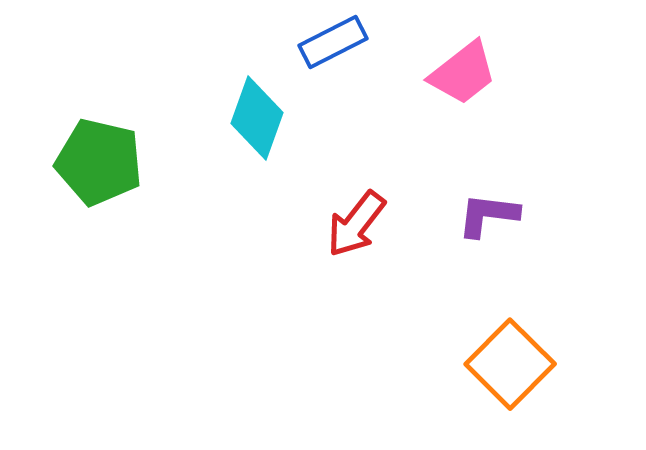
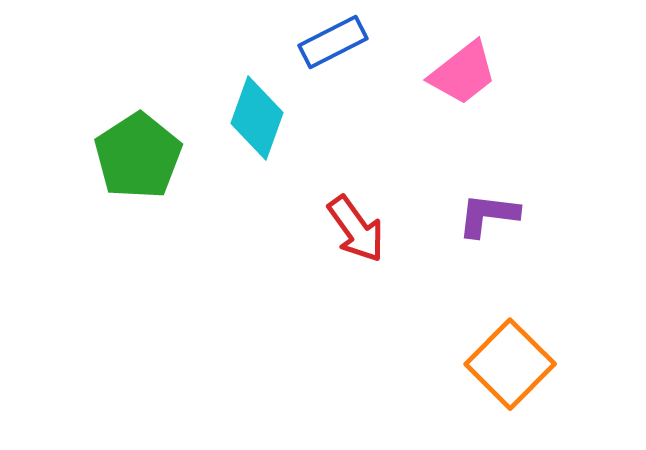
green pentagon: moved 39 px right, 6 px up; rotated 26 degrees clockwise
red arrow: moved 5 px down; rotated 74 degrees counterclockwise
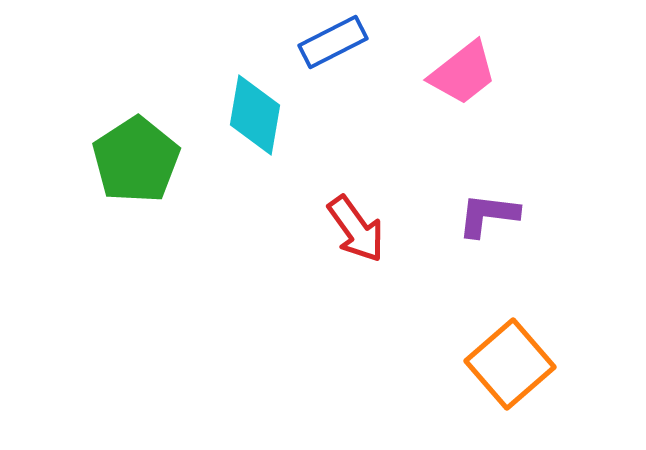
cyan diamond: moved 2 px left, 3 px up; rotated 10 degrees counterclockwise
green pentagon: moved 2 px left, 4 px down
orange square: rotated 4 degrees clockwise
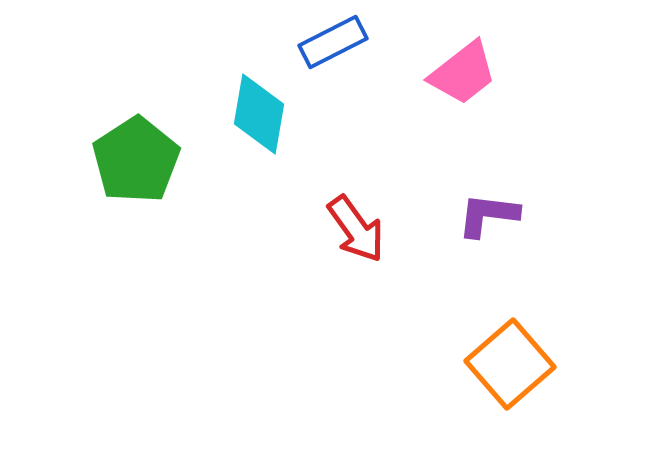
cyan diamond: moved 4 px right, 1 px up
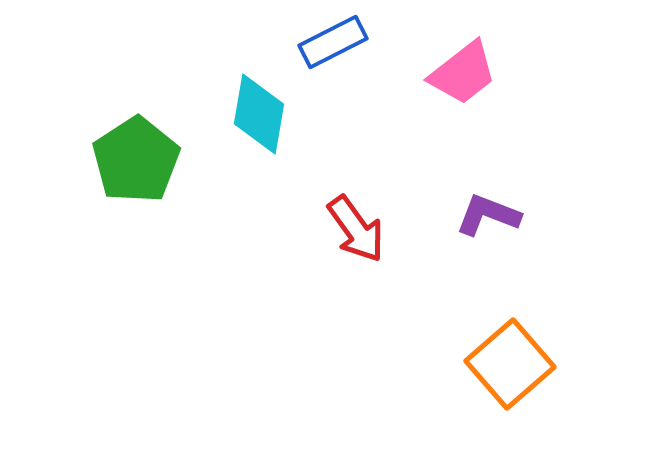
purple L-shape: rotated 14 degrees clockwise
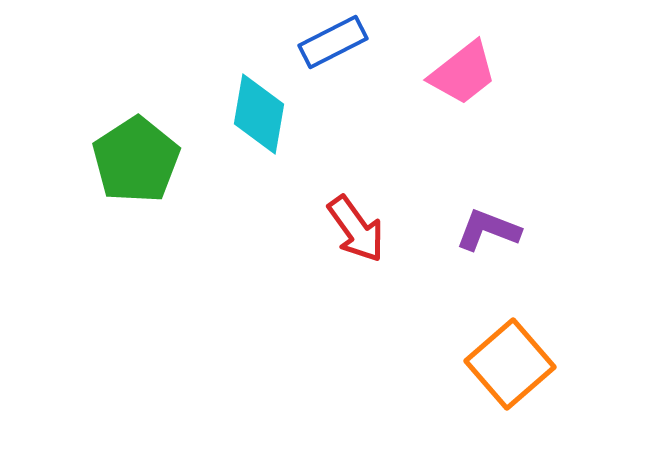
purple L-shape: moved 15 px down
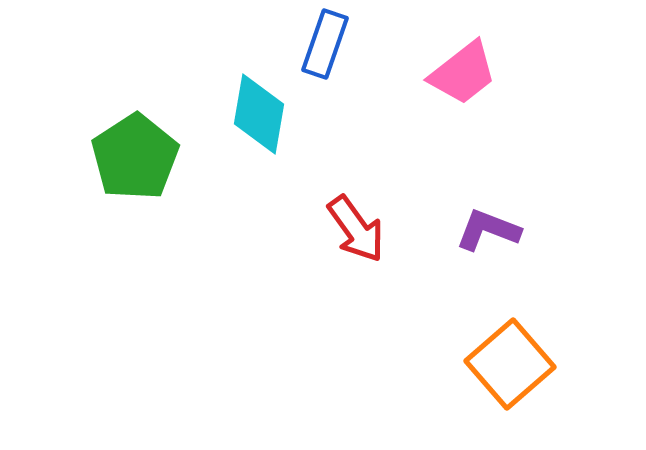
blue rectangle: moved 8 px left, 2 px down; rotated 44 degrees counterclockwise
green pentagon: moved 1 px left, 3 px up
